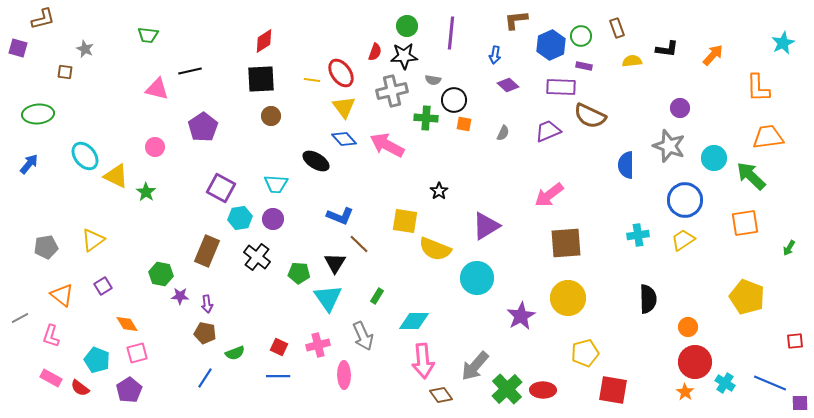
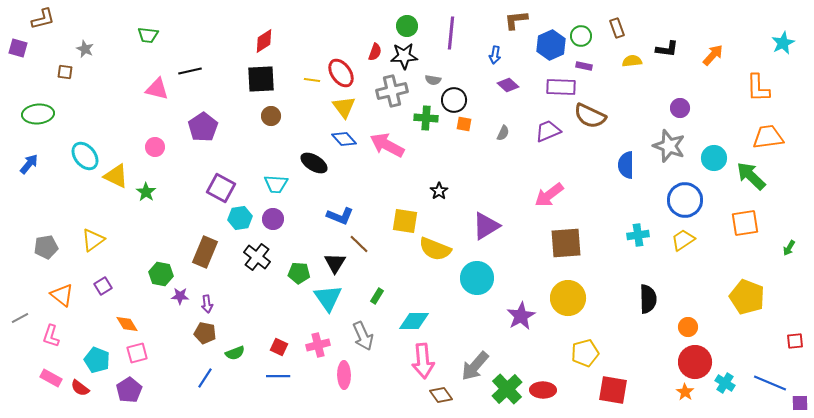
black ellipse at (316, 161): moved 2 px left, 2 px down
brown rectangle at (207, 251): moved 2 px left, 1 px down
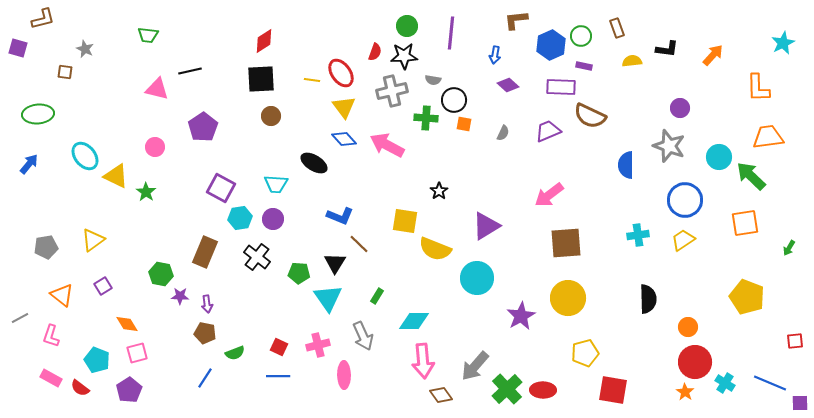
cyan circle at (714, 158): moved 5 px right, 1 px up
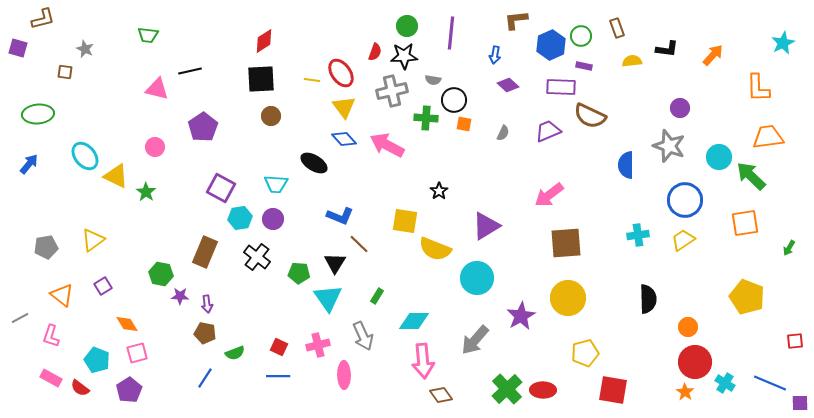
gray arrow at (475, 366): moved 26 px up
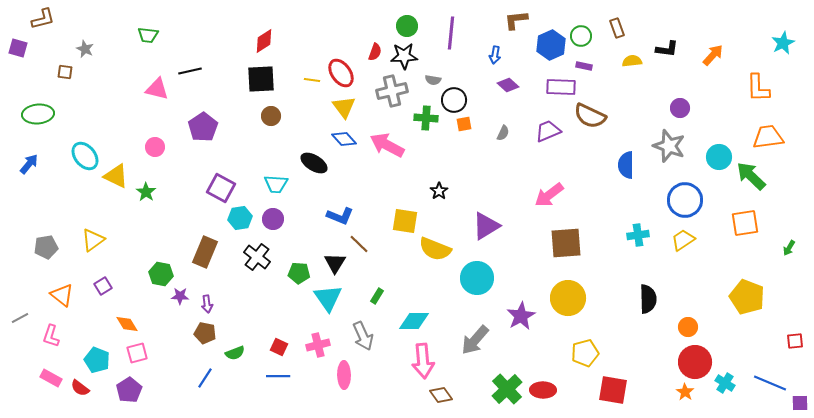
orange square at (464, 124): rotated 21 degrees counterclockwise
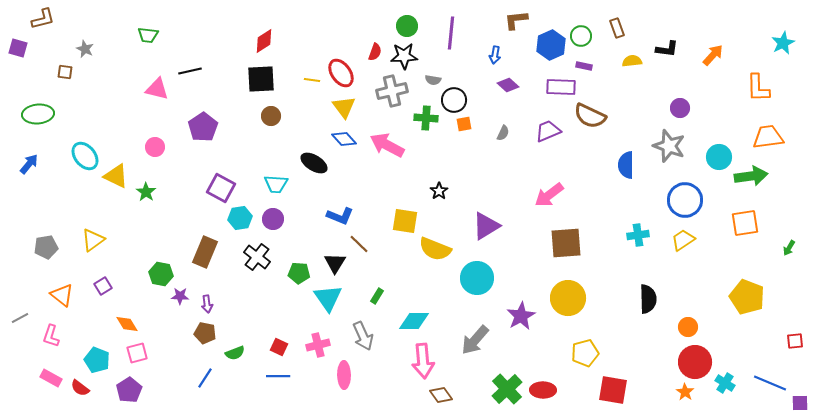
green arrow at (751, 176): rotated 128 degrees clockwise
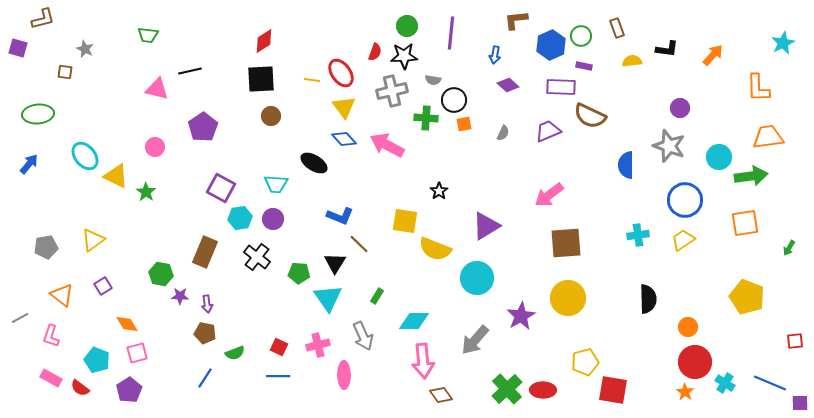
yellow pentagon at (585, 353): moved 9 px down
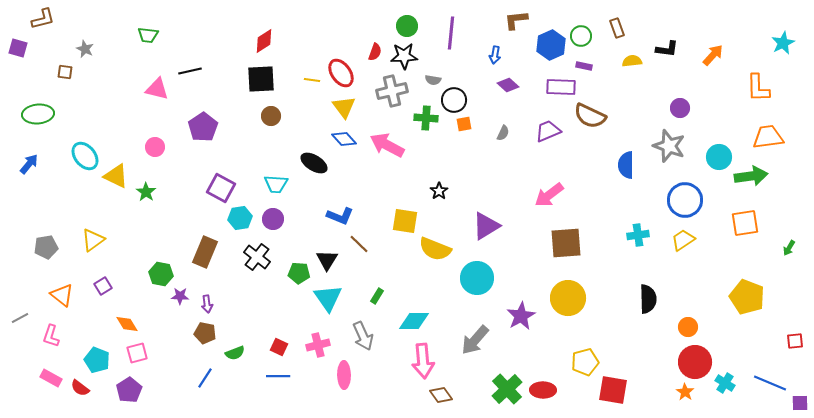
black triangle at (335, 263): moved 8 px left, 3 px up
